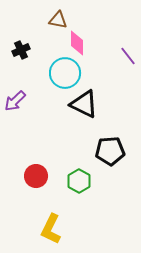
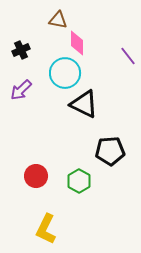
purple arrow: moved 6 px right, 11 px up
yellow L-shape: moved 5 px left
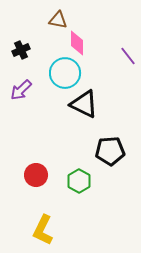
red circle: moved 1 px up
yellow L-shape: moved 3 px left, 1 px down
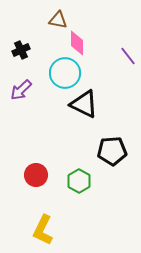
black pentagon: moved 2 px right
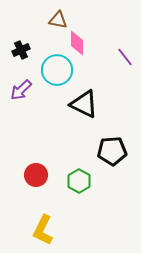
purple line: moved 3 px left, 1 px down
cyan circle: moved 8 px left, 3 px up
